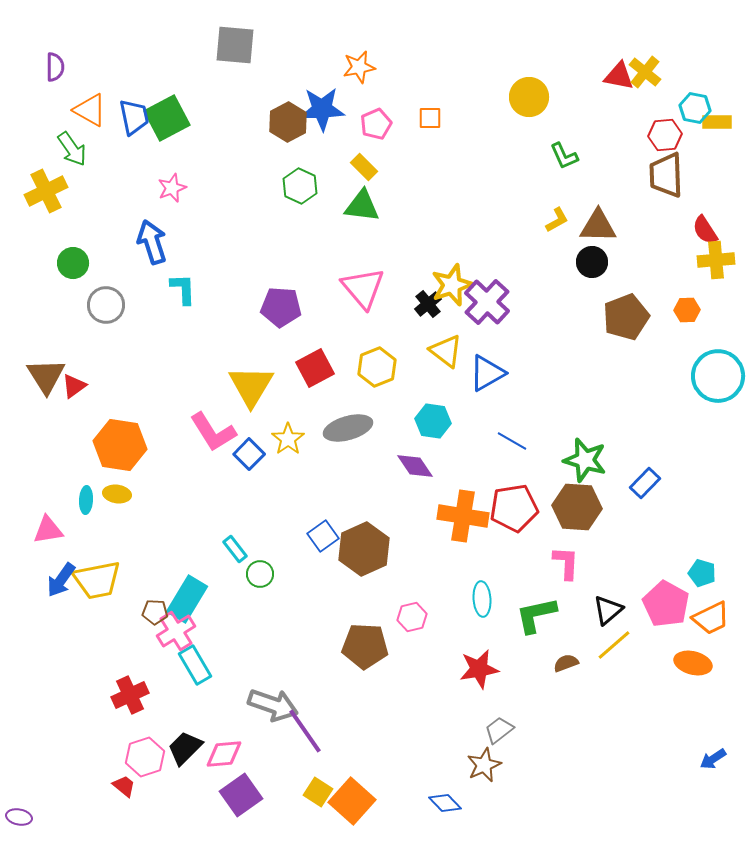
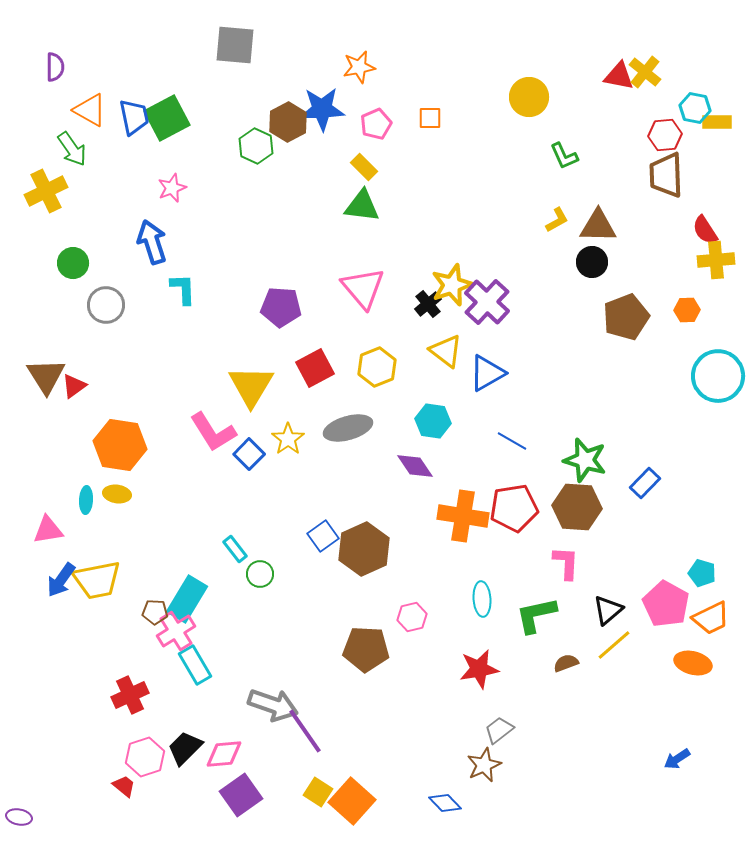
green hexagon at (300, 186): moved 44 px left, 40 px up
brown pentagon at (365, 646): moved 1 px right, 3 px down
blue arrow at (713, 759): moved 36 px left
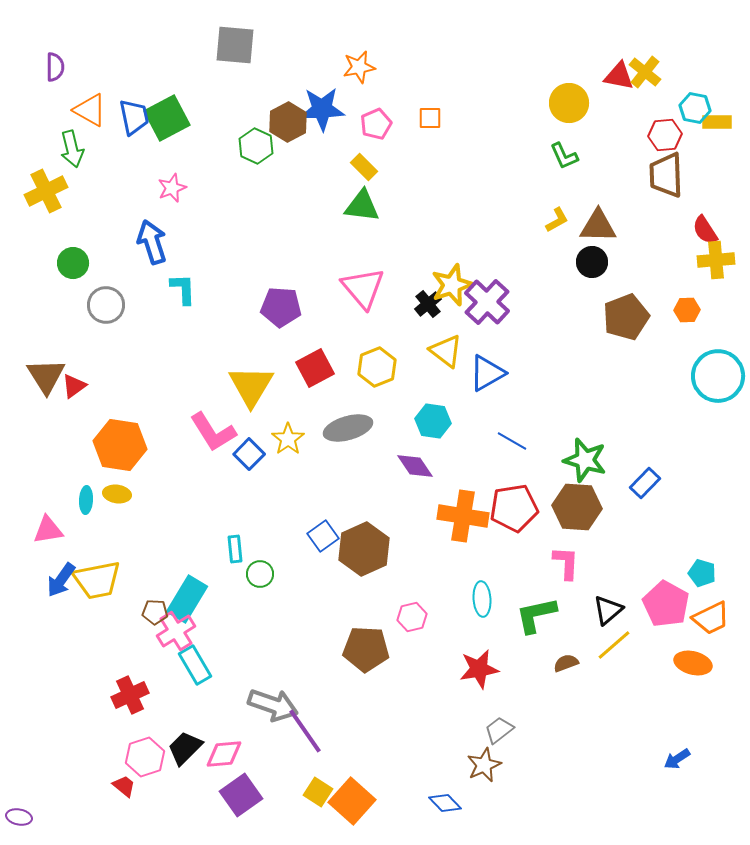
yellow circle at (529, 97): moved 40 px right, 6 px down
green arrow at (72, 149): rotated 21 degrees clockwise
cyan rectangle at (235, 549): rotated 32 degrees clockwise
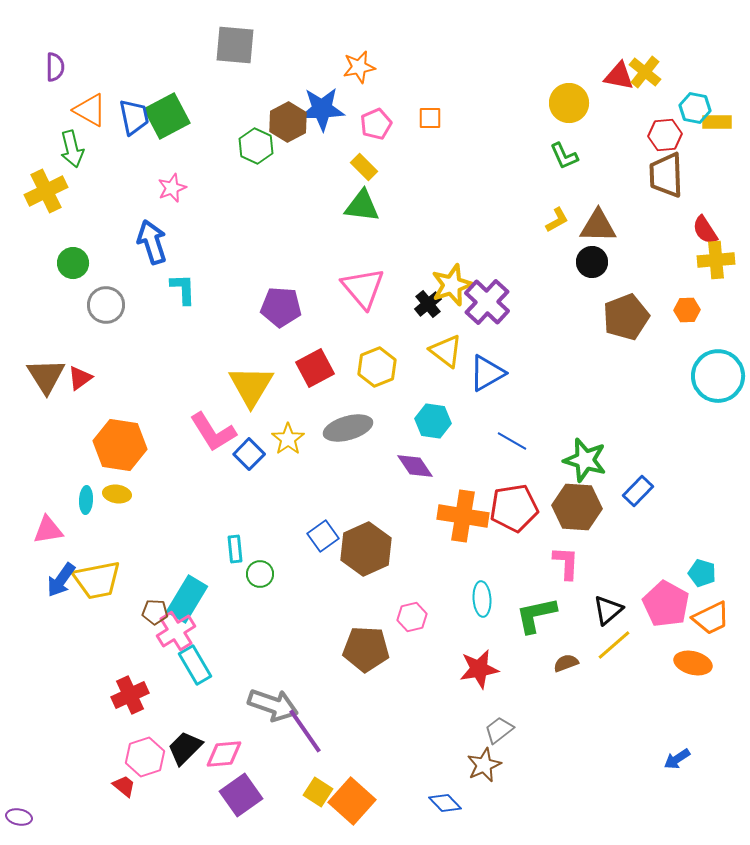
green square at (167, 118): moved 2 px up
red triangle at (74, 386): moved 6 px right, 8 px up
blue rectangle at (645, 483): moved 7 px left, 8 px down
brown hexagon at (364, 549): moved 2 px right
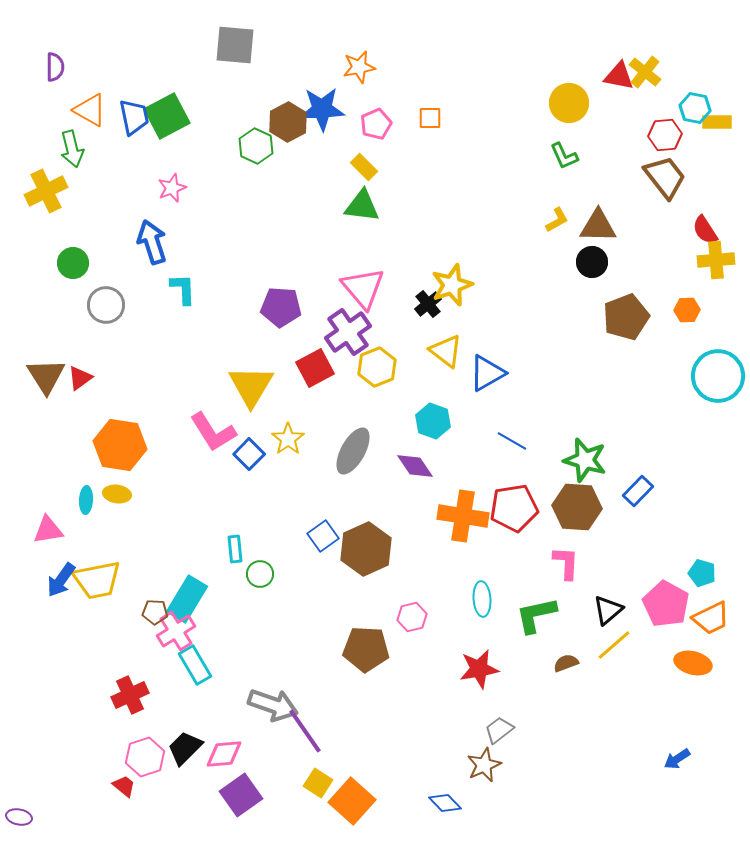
brown trapezoid at (666, 175): moved 1 px left, 2 px down; rotated 144 degrees clockwise
purple cross at (487, 302): moved 139 px left, 30 px down; rotated 12 degrees clockwise
cyan hexagon at (433, 421): rotated 12 degrees clockwise
gray ellipse at (348, 428): moved 5 px right, 23 px down; rotated 45 degrees counterclockwise
yellow square at (318, 792): moved 9 px up
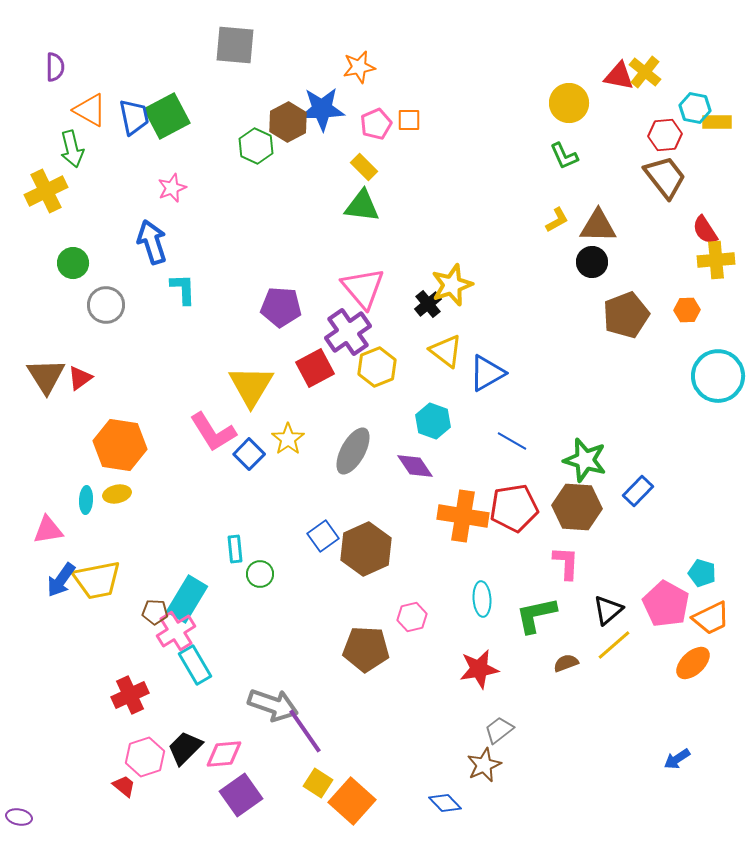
orange square at (430, 118): moved 21 px left, 2 px down
brown pentagon at (626, 317): moved 2 px up
yellow ellipse at (117, 494): rotated 20 degrees counterclockwise
orange ellipse at (693, 663): rotated 57 degrees counterclockwise
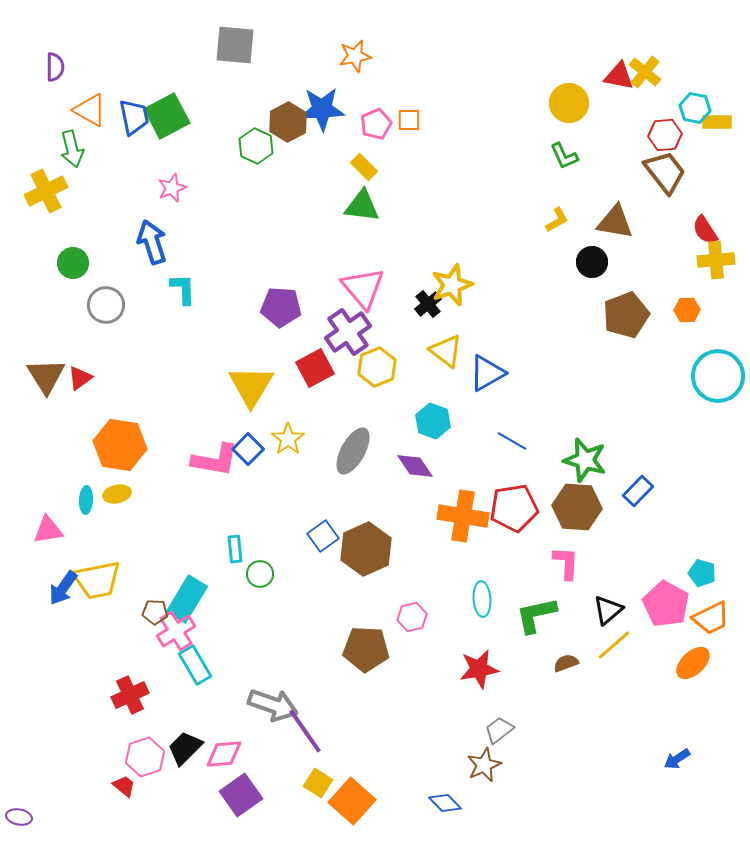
orange star at (359, 67): moved 4 px left, 11 px up
brown trapezoid at (665, 177): moved 5 px up
brown triangle at (598, 226): moved 17 px right, 4 px up; rotated 9 degrees clockwise
pink L-shape at (213, 432): moved 2 px right, 28 px down; rotated 48 degrees counterclockwise
blue square at (249, 454): moved 1 px left, 5 px up
blue arrow at (61, 580): moved 2 px right, 8 px down
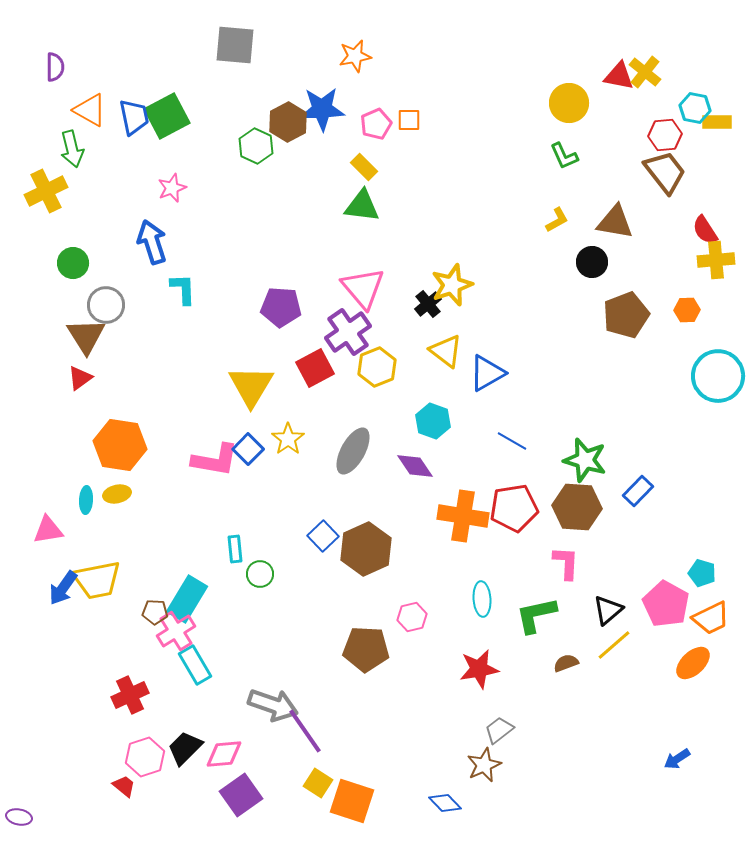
brown triangle at (46, 376): moved 40 px right, 40 px up
blue square at (323, 536): rotated 8 degrees counterclockwise
orange square at (352, 801): rotated 24 degrees counterclockwise
